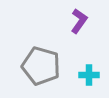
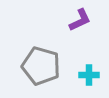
purple L-shape: moved 1 px right, 1 px up; rotated 30 degrees clockwise
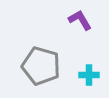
purple L-shape: rotated 95 degrees counterclockwise
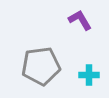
gray pentagon: rotated 24 degrees counterclockwise
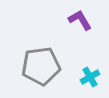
cyan cross: moved 1 px right, 2 px down; rotated 30 degrees counterclockwise
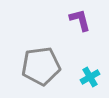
purple L-shape: rotated 15 degrees clockwise
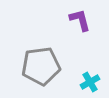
cyan cross: moved 5 px down
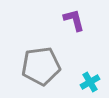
purple L-shape: moved 6 px left
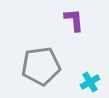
purple L-shape: rotated 10 degrees clockwise
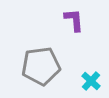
cyan cross: moved 1 px right, 1 px up; rotated 18 degrees counterclockwise
